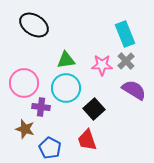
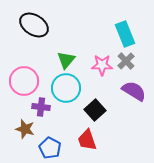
green triangle: rotated 42 degrees counterclockwise
pink circle: moved 2 px up
purple semicircle: moved 1 px down
black square: moved 1 px right, 1 px down
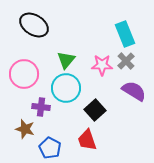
pink circle: moved 7 px up
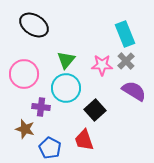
red trapezoid: moved 3 px left
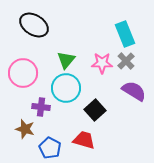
pink star: moved 2 px up
pink circle: moved 1 px left, 1 px up
red trapezoid: rotated 125 degrees clockwise
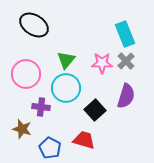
pink circle: moved 3 px right, 1 px down
purple semicircle: moved 8 px left, 5 px down; rotated 75 degrees clockwise
brown star: moved 3 px left
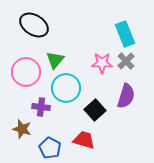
green triangle: moved 11 px left
pink circle: moved 2 px up
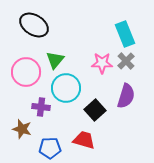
blue pentagon: rotated 30 degrees counterclockwise
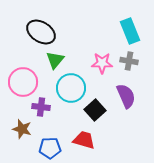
black ellipse: moved 7 px right, 7 px down
cyan rectangle: moved 5 px right, 3 px up
gray cross: moved 3 px right; rotated 36 degrees counterclockwise
pink circle: moved 3 px left, 10 px down
cyan circle: moved 5 px right
purple semicircle: rotated 40 degrees counterclockwise
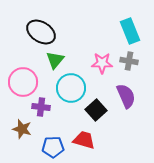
black square: moved 1 px right
blue pentagon: moved 3 px right, 1 px up
